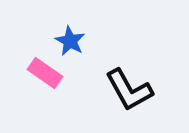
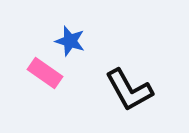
blue star: rotated 12 degrees counterclockwise
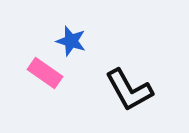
blue star: moved 1 px right
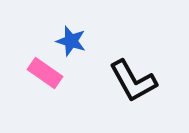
black L-shape: moved 4 px right, 9 px up
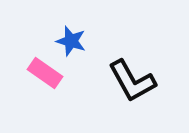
black L-shape: moved 1 px left
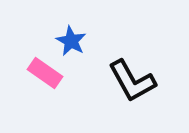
blue star: rotated 12 degrees clockwise
